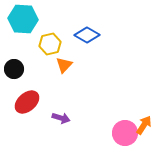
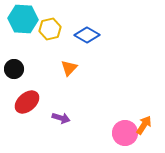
yellow hexagon: moved 15 px up
orange triangle: moved 5 px right, 3 px down
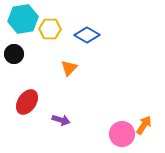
cyan hexagon: rotated 12 degrees counterclockwise
yellow hexagon: rotated 15 degrees clockwise
black circle: moved 15 px up
red ellipse: rotated 15 degrees counterclockwise
purple arrow: moved 2 px down
pink circle: moved 3 px left, 1 px down
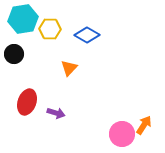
red ellipse: rotated 15 degrees counterclockwise
purple arrow: moved 5 px left, 7 px up
